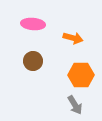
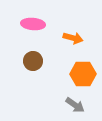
orange hexagon: moved 2 px right, 1 px up
gray arrow: rotated 24 degrees counterclockwise
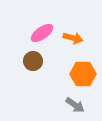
pink ellipse: moved 9 px right, 9 px down; rotated 40 degrees counterclockwise
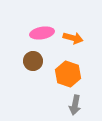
pink ellipse: rotated 25 degrees clockwise
orange hexagon: moved 15 px left; rotated 20 degrees clockwise
gray arrow: rotated 66 degrees clockwise
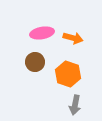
brown circle: moved 2 px right, 1 px down
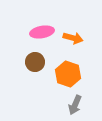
pink ellipse: moved 1 px up
gray arrow: rotated 12 degrees clockwise
